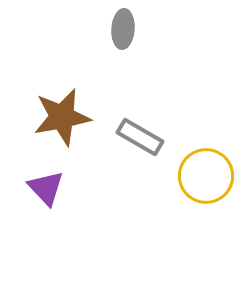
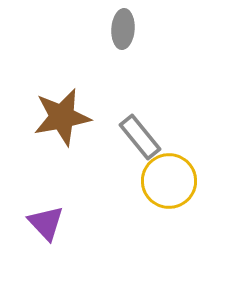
gray rectangle: rotated 21 degrees clockwise
yellow circle: moved 37 px left, 5 px down
purple triangle: moved 35 px down
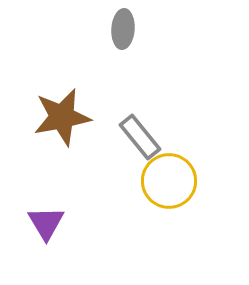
purple triangle: rotated 12 degrees clockwise
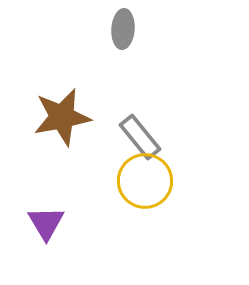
yellow circle: moved 24 px left
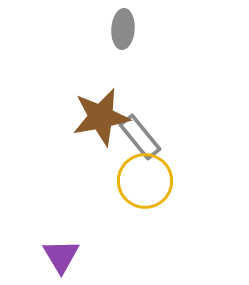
brown star: moved 39 px right
purple triangle: moved 15 px right, 33 px down
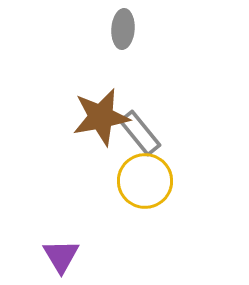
gray rectangle: moved 4 px up
